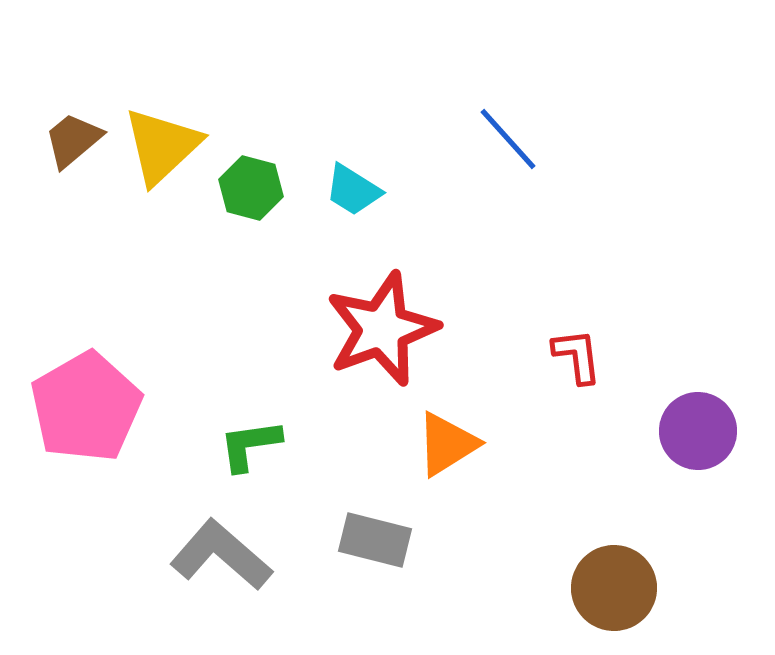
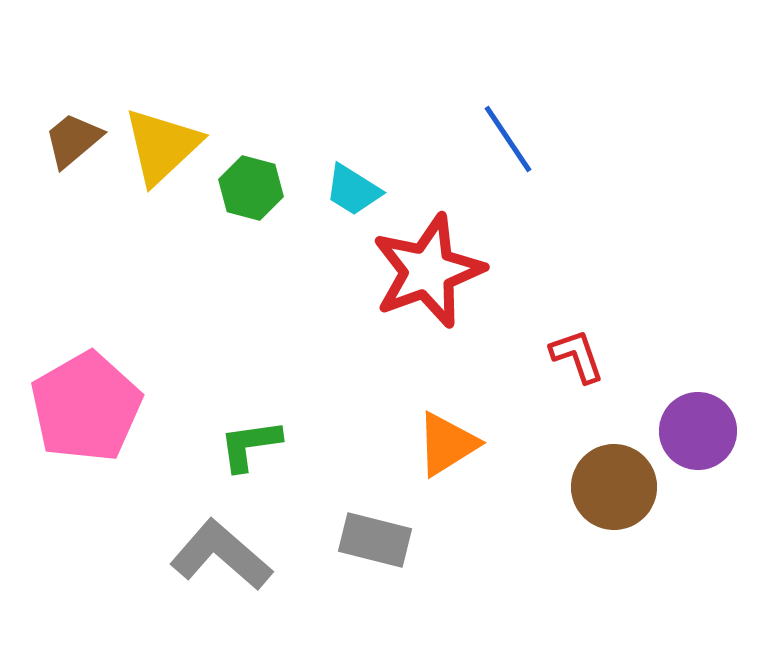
blue line: rotated 8 degrees clockwise
red star: moved 46 px right, 58 px up
red L-shape: rotated 12 degrees counterclockwise
brown circle: moved 101 px up
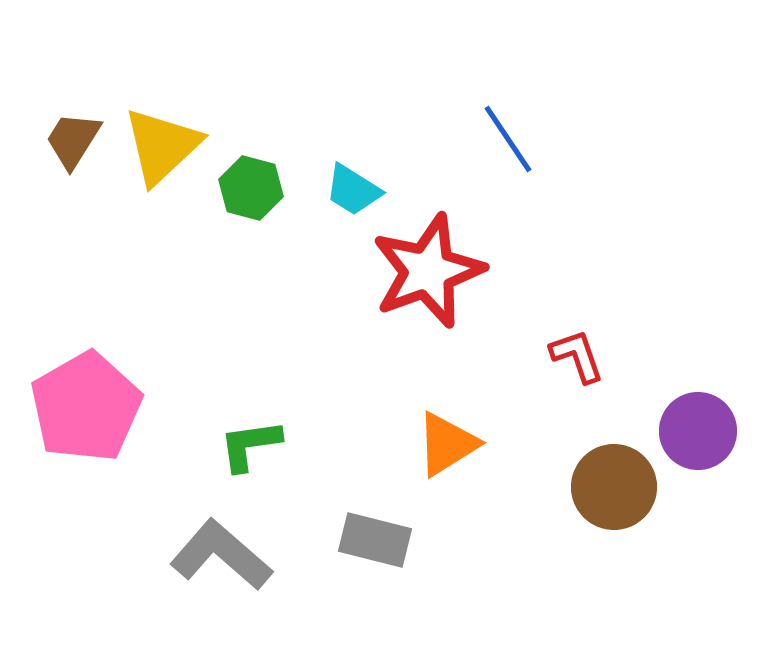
brown trapezoid: rotated 18 degrees counterclockwise
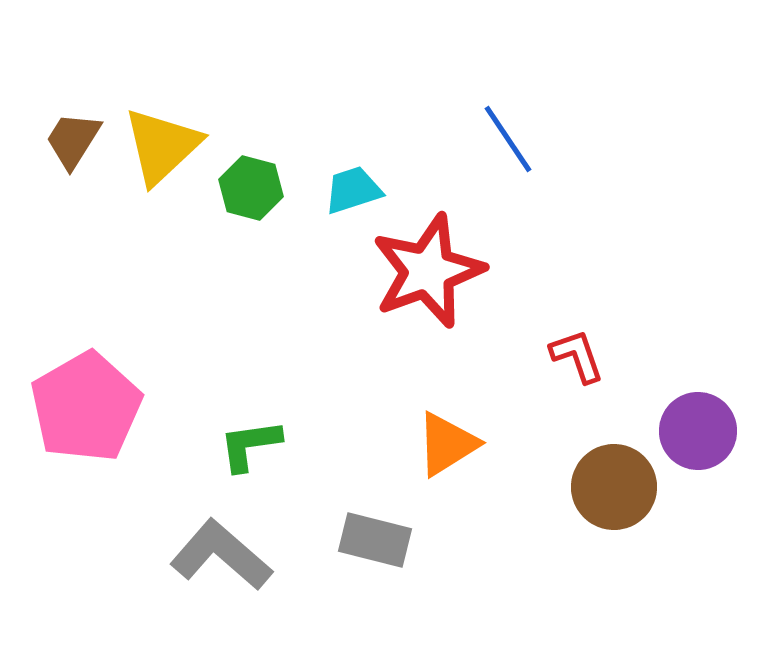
cyan trapezoid: rotated 130 degrees clockwise
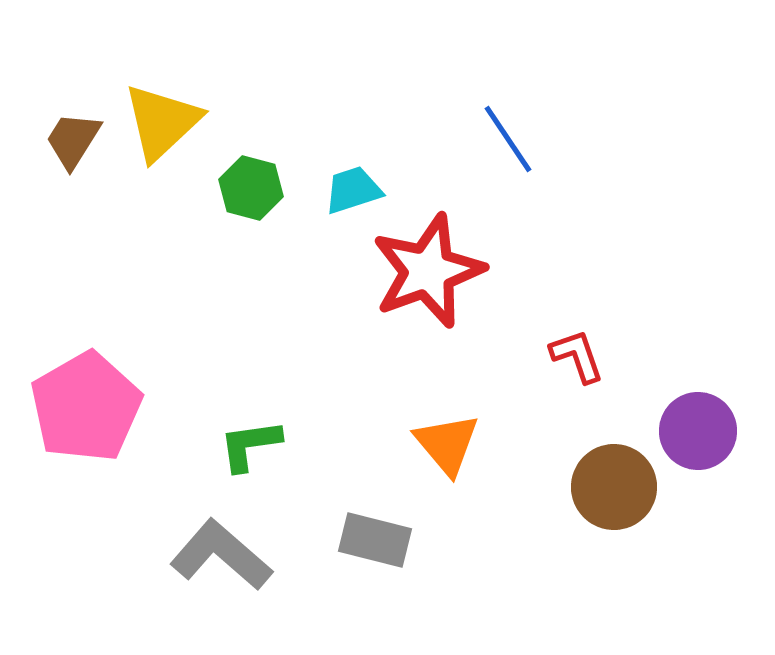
yellow triangle: moved 24 px up
orange triangle: rotated 38 degrees counterclockwise
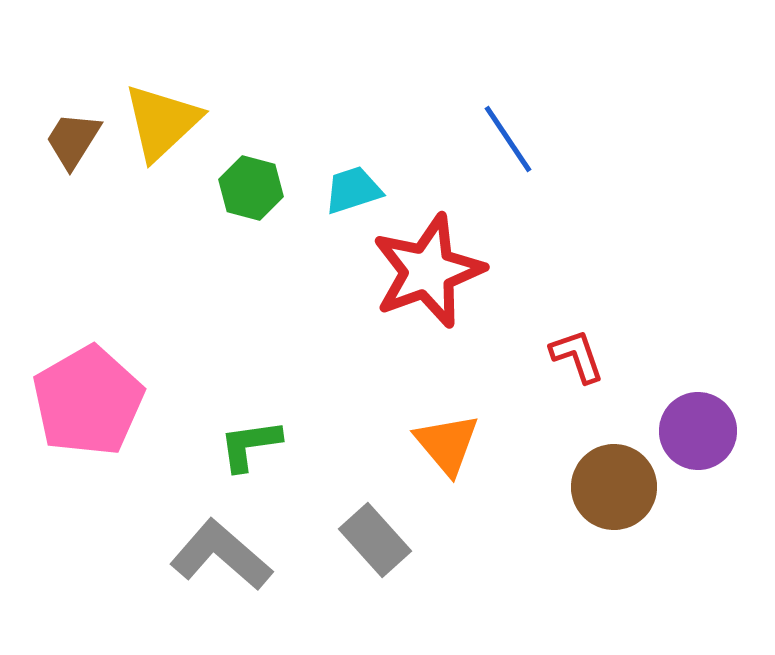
pink pentagon: moved 2 px right, 6 px up
gray rectangle: rotated 34 degrees clockwise
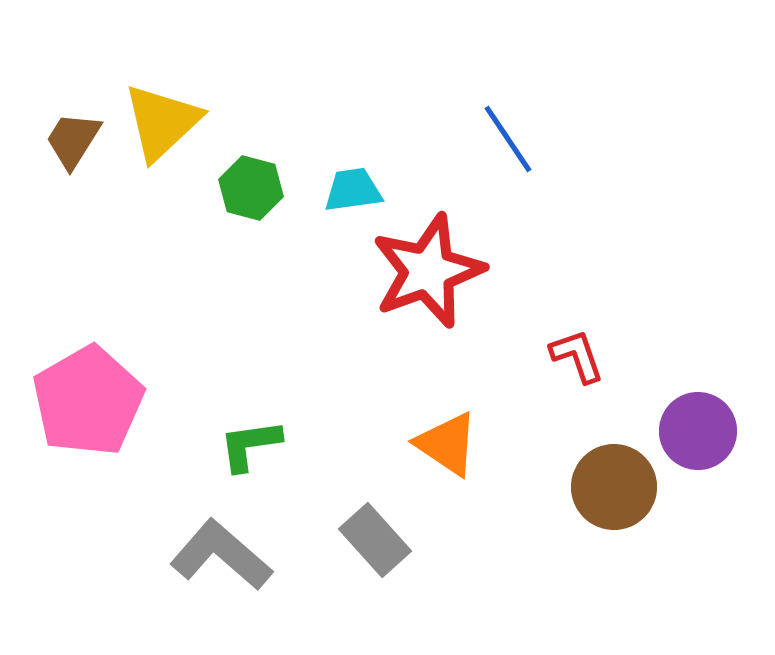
cyan trapezoid: rotated 10 degrees clockwise
orange triangle: rotated 16 degrees counterclockwise
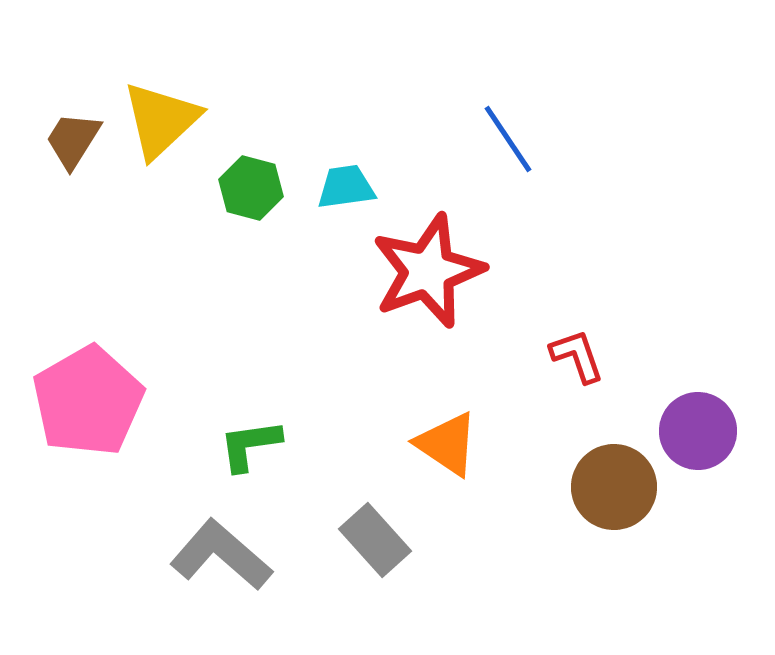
yellow triangle: moved 1 px left, 2 px up
cyan trapezoid: moved 7 px left, 3 px up
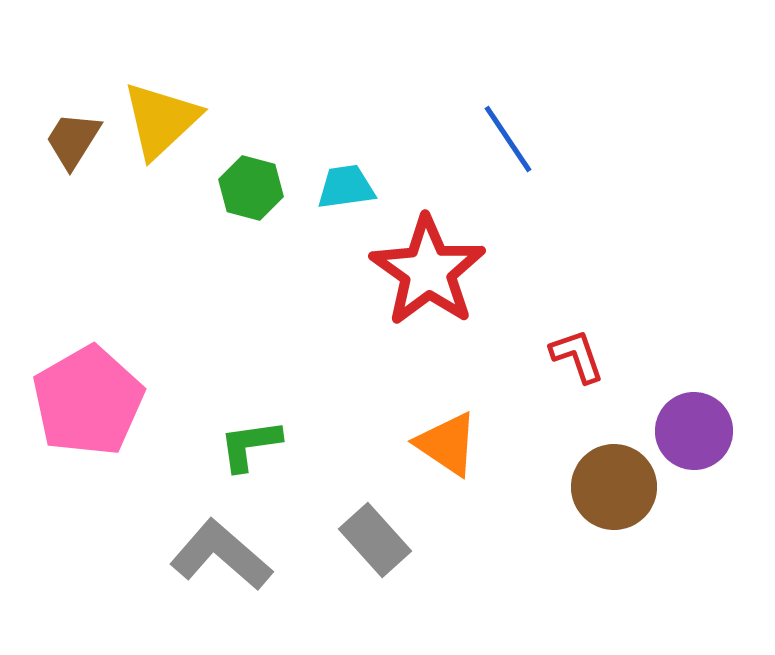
red star: rotated 17 degrees counterclockwise
purple circle: moved 4 px left
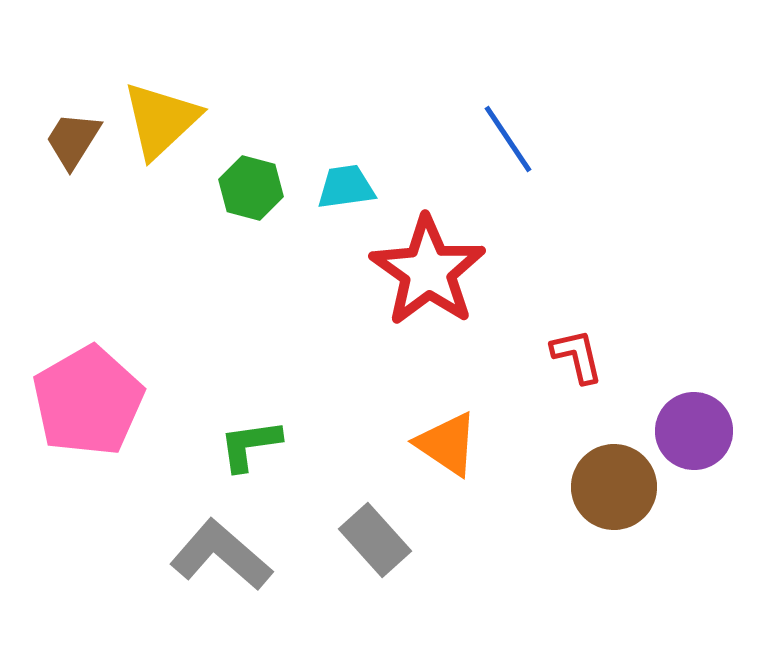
red L-shape: rotated 6 degrees clockwise
